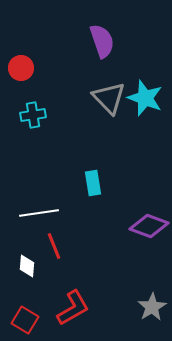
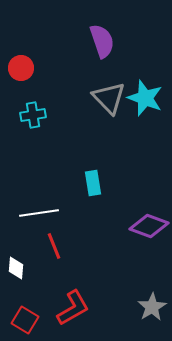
white diamond: moved 11 px left, 2 px down
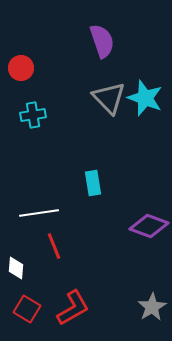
red square: moved 2 px right, 11 px up
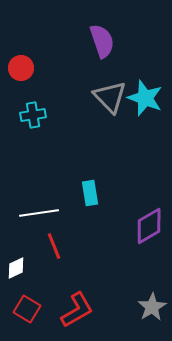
gray triangle: moved 1 px right, 1 px up
cyan rectangle: moved 3 px left, 10 px down
purple diamond: rotated 51 degrees counterclockwise
white diamond: rotated 60 degrees clockwise
red L-shape: moved 4 px right, 2 px down
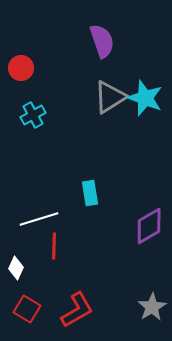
gray triangle: rotated 42 degrees clockwise
cyan cross: rotated 20 degrees counterclockwise
white line: moved 6 px down; rotated 9 degrees counterclockwise
red line: rotated 24 degrees clockwise
white diamond: rotated 40 degrees counterclockwise
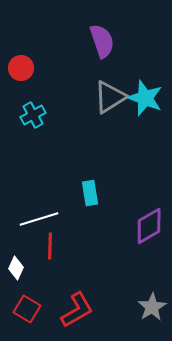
red line: moved 4 px left
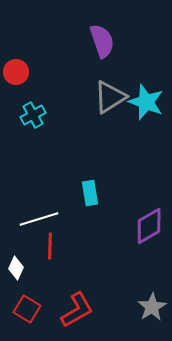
red circle: moved 5 px left, 4 px down
cyan star: moved 1 px right, 4 px down
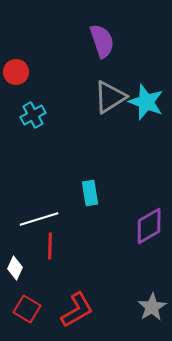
white diamond: moved 1 px left
